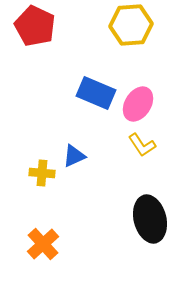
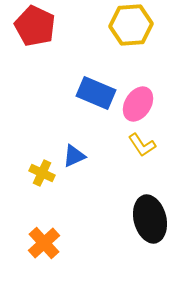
yellow cross: rotated 20 degrees clockwise
orange cross: moved 1 px right, 1 px up
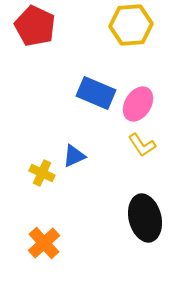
black ellipse: moved 5 px left, 1 px up
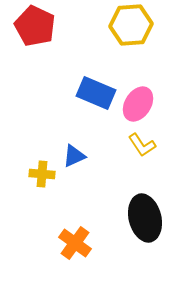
yellow cross: moved 1 px down; rotated 20 degrees counterclockwise
orange cross: moved 31 px right; rotated 12 degrees counterclockwise
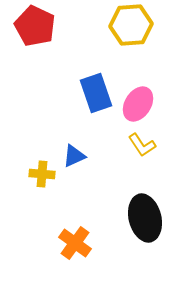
blue rectangle: rotated 48 degrees clockwise
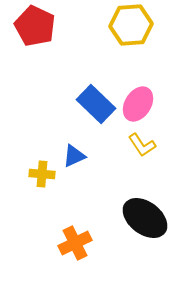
blue rectangle: moved 11 px down; rotated 27 degrees counterclockwise
black ellipse: rotated 39 degrees counterclockwise
orange cross: rotated 28 degrees clockwise
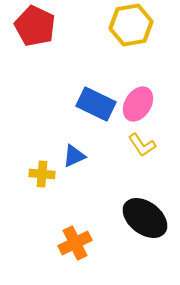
yellow hexagon: rotated 6 degrees counterclockwise
blue rectangle: rotated 18 degrees counterclockwise
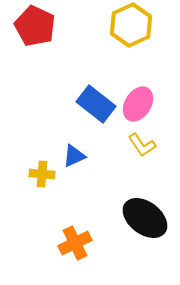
yellow hexagon: rotated 15 degrees counterclockwise
blue rectangle: rotated 12 degrees clockwise
